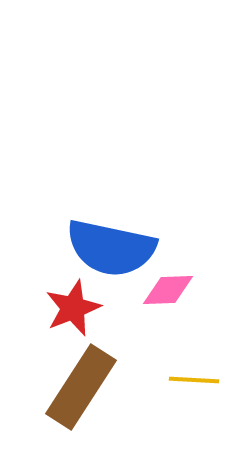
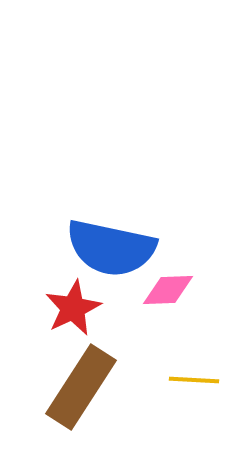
red star: rotated 4 degrees counterclockwise
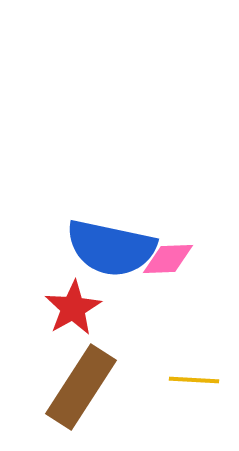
pink diamond: moved 31 px up
red star: rotated 4 degrees counterclockwise
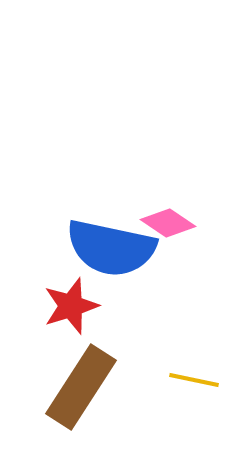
pink diamond: moved 36 px up; rotated 36 degrees clockwise
red star: moved 2 px left, 2 px up; rotated 12 degrees clockwise
yellow line: rotated 9 degrees clockwise
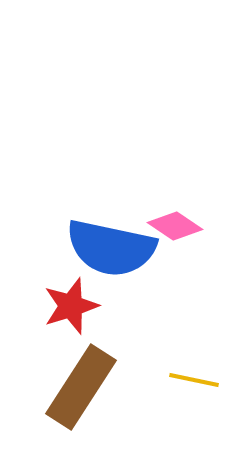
pink diamond: moved 7 px right, 3 px down
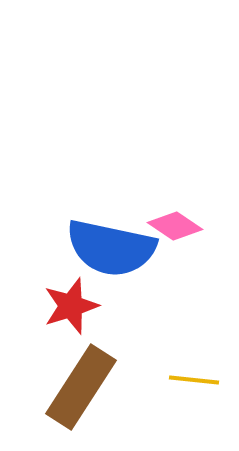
yellow line: rotated 6 degrees counterclockwise
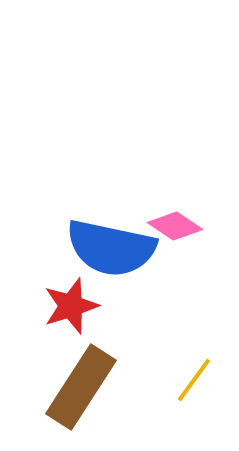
yellow line: rotated 60 degrees counterclockwise
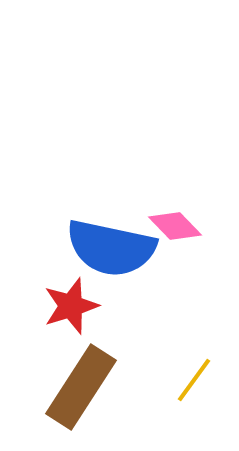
pink diamond: rotated 12 degrees clockwise
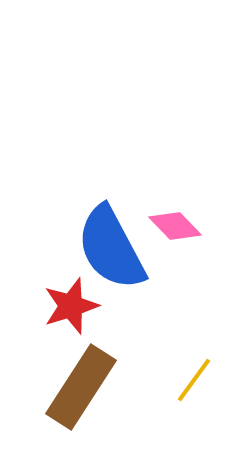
blue semicircle: rotated 50 degrees clockwise
